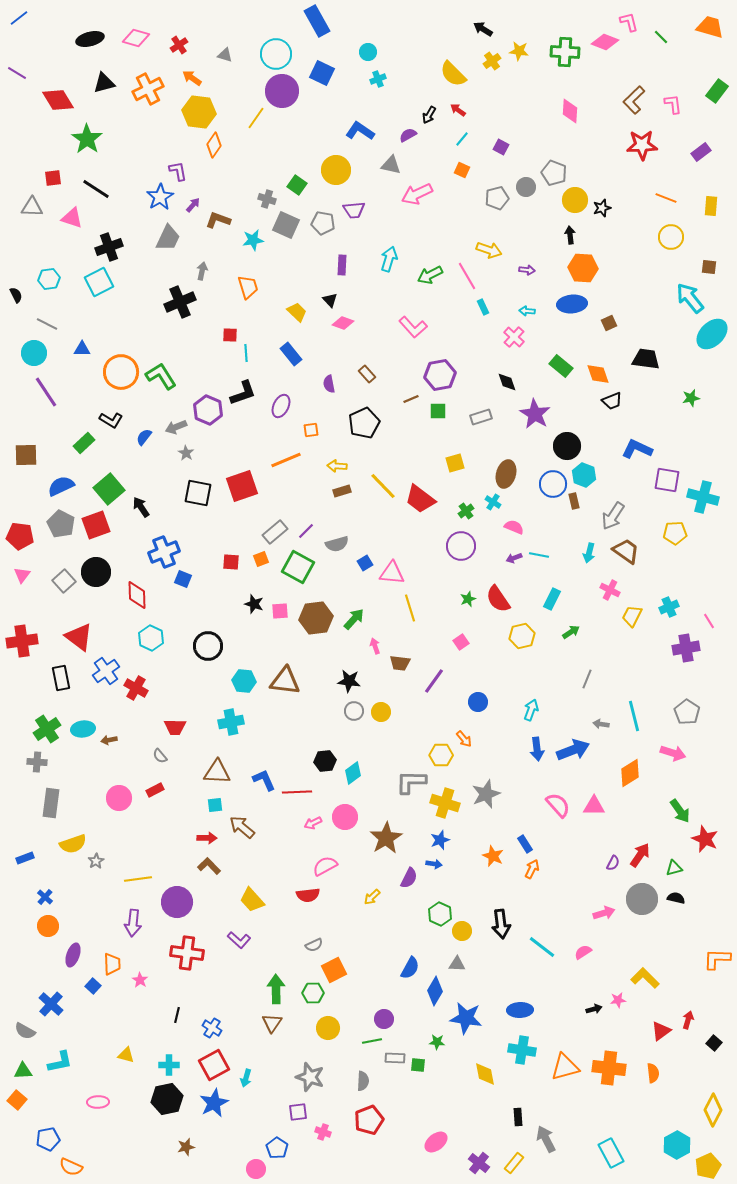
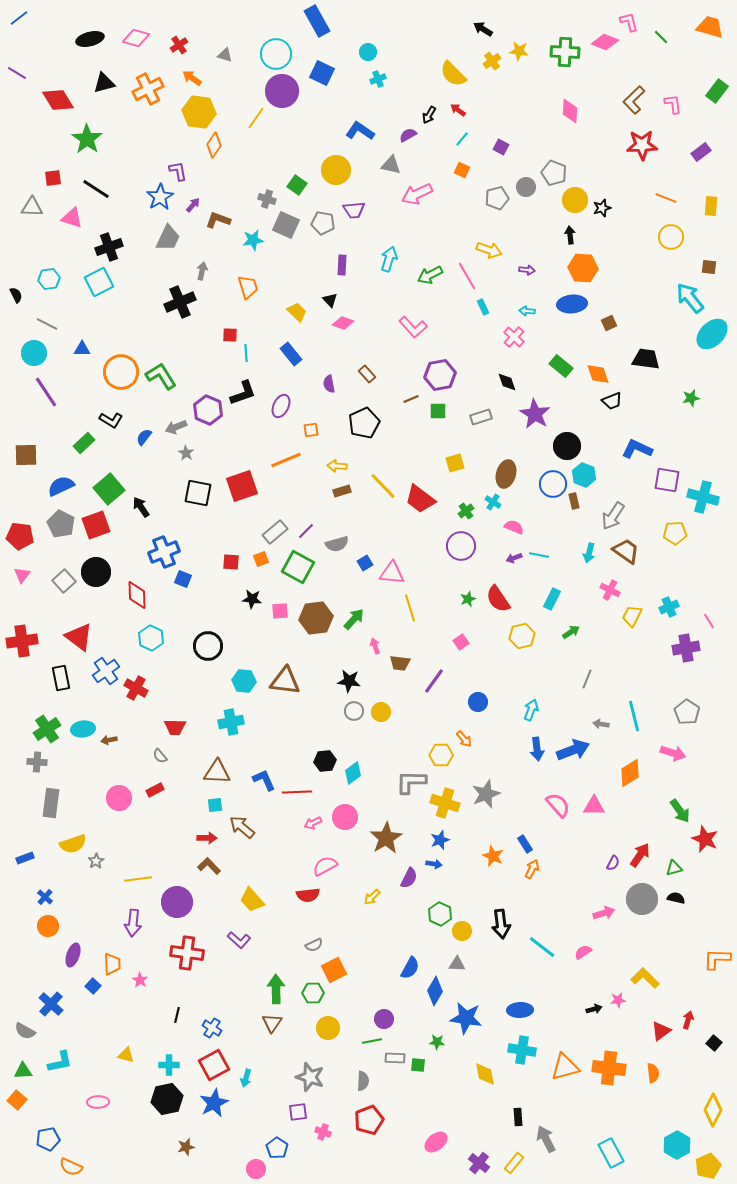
black star at (254, 604): moved 2 px left, 5 px up; rotated 12 degrees counterclockwise
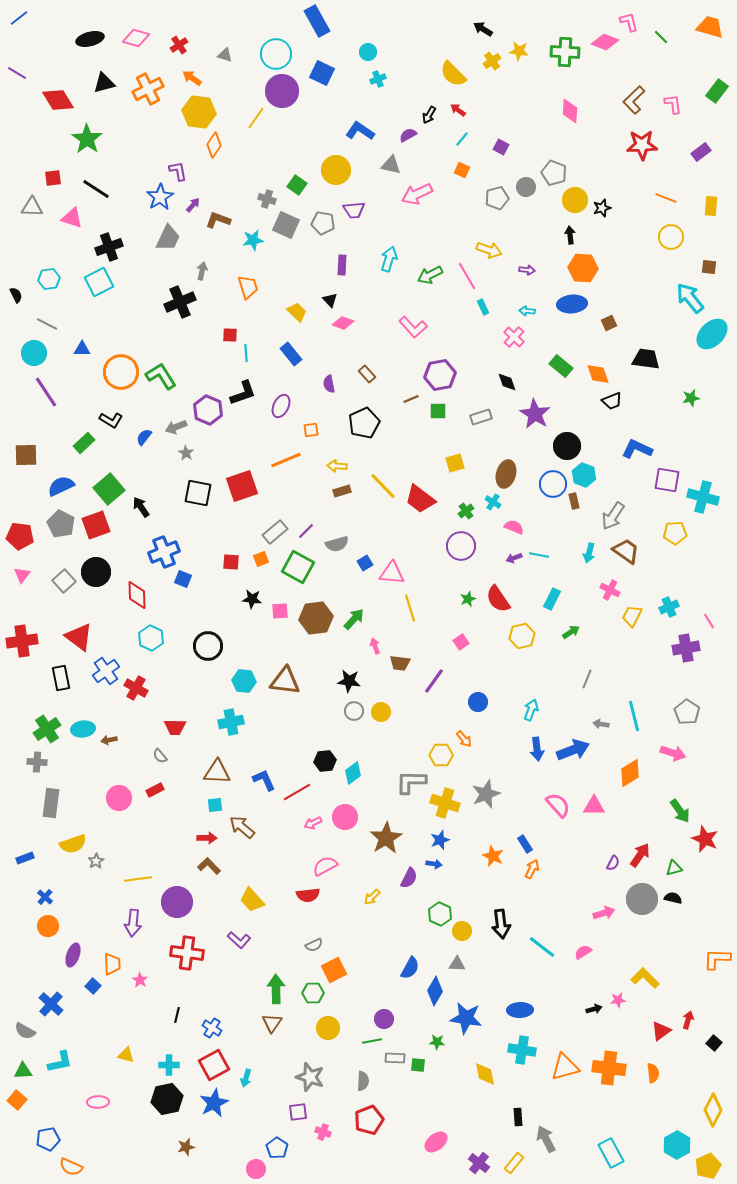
red line at (297, 792): rotated 28 degrees counterclockwise
black semicircle at (676, 898): moved 3 px left
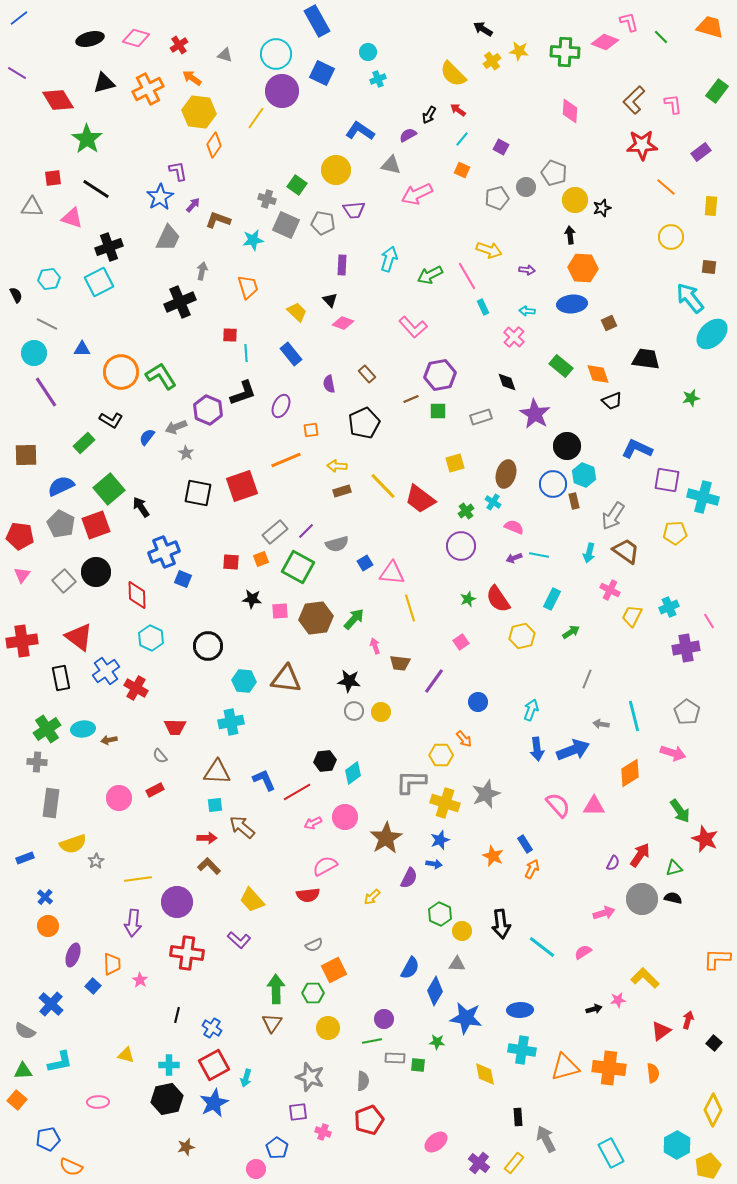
orange line at (666, 198): moved 11 px up; rotated 20 degrees clockwise
blue semicircle at (144, 437): moved 3 px right
brown triangle at (285, 681): moved 1 px right, 2 px up
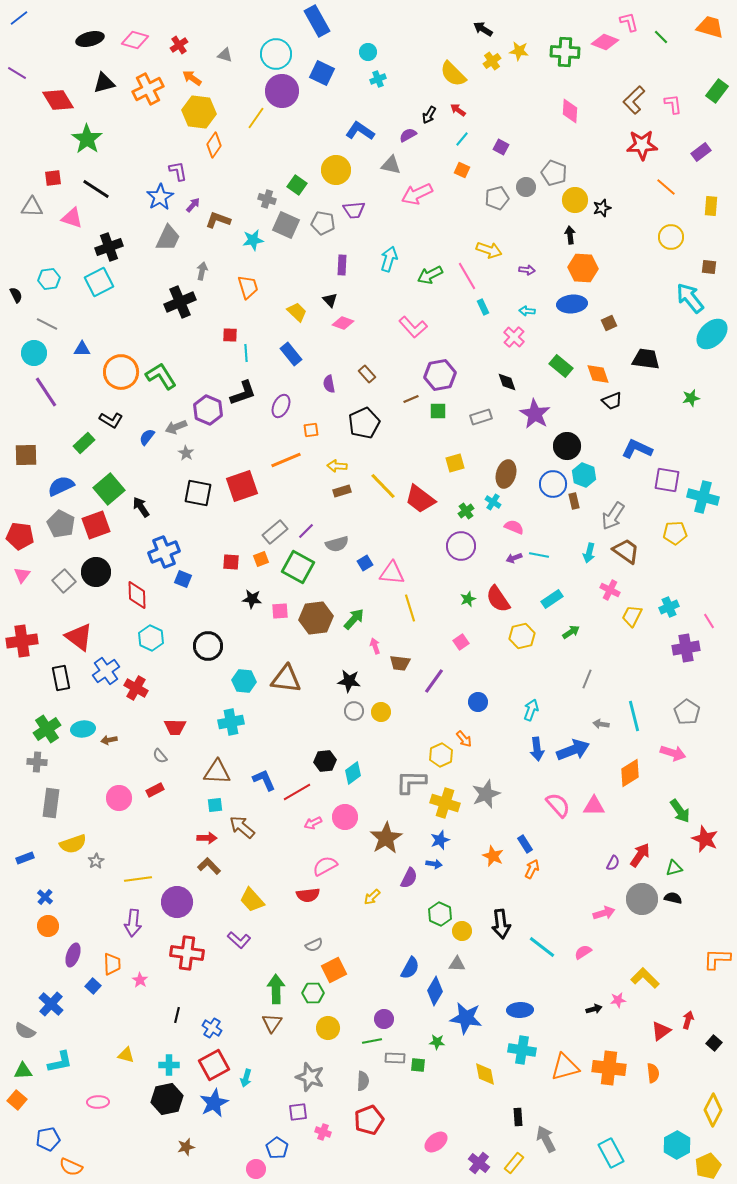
pink diamond at (136, 38): moved 1 px left, 2 px down
cyan rectangle at (552, 599): rotated 30 degrees clockwise
yellow hexagon at (441, 755): rotated 25 degrees counterclockwise
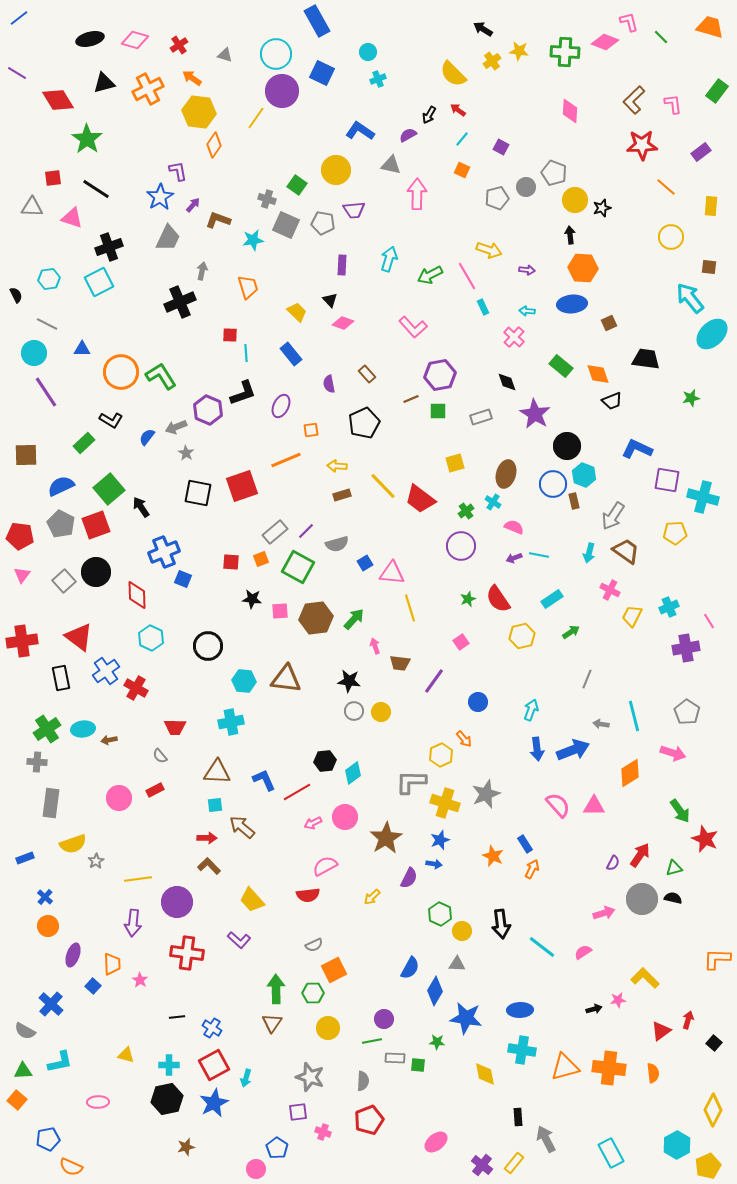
pink arrow at (417, 194): rotated 116 degrees clockwise
brown rectangle at (342, 491): moved 4 px down
black line at (177, 1015): moved 2 px down; rotated 70 degrees clockwise
purple cross at (479, 1163): moved 3 px right, 2 px down
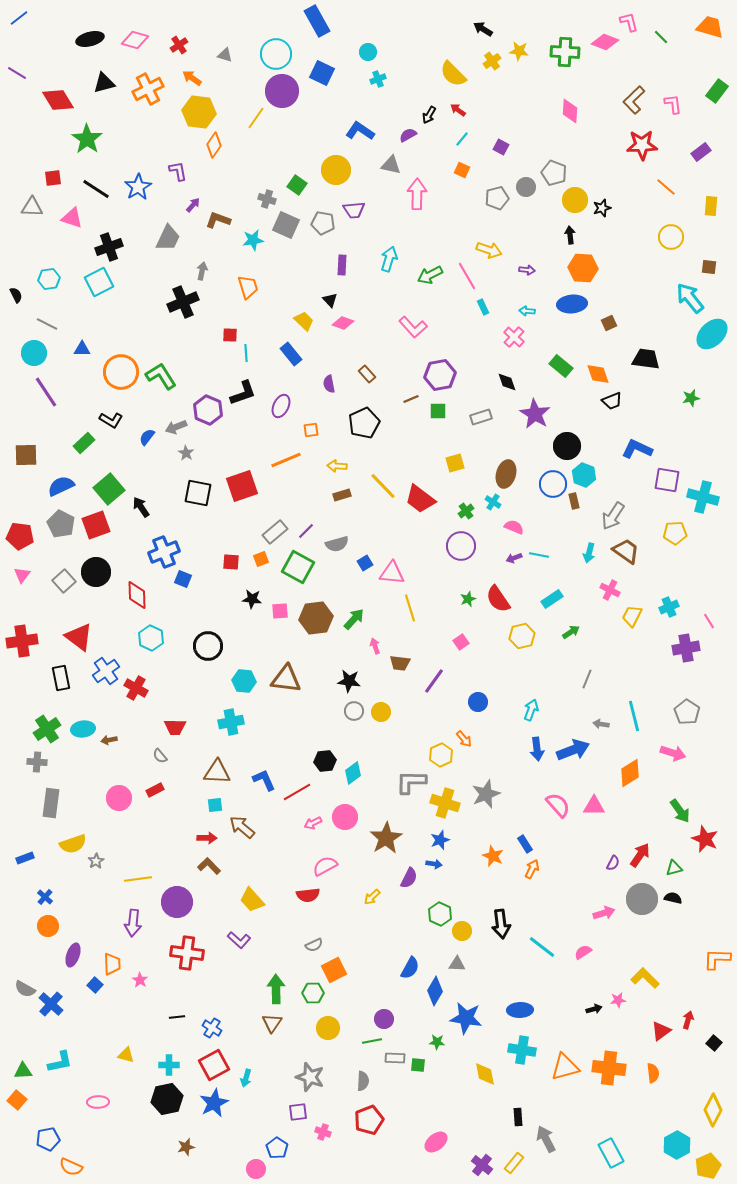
blue star at (160, 197): moved 22 px left, 10 px up
black cross at (180, 302): moved 3 px right
yellow trapezoid at (297, 312): moved 7 px right, 9 px down
blue square at (93, 986): moved 2 px right, 1 px up
gray semicircle at (25, 1031): moved 42 px up
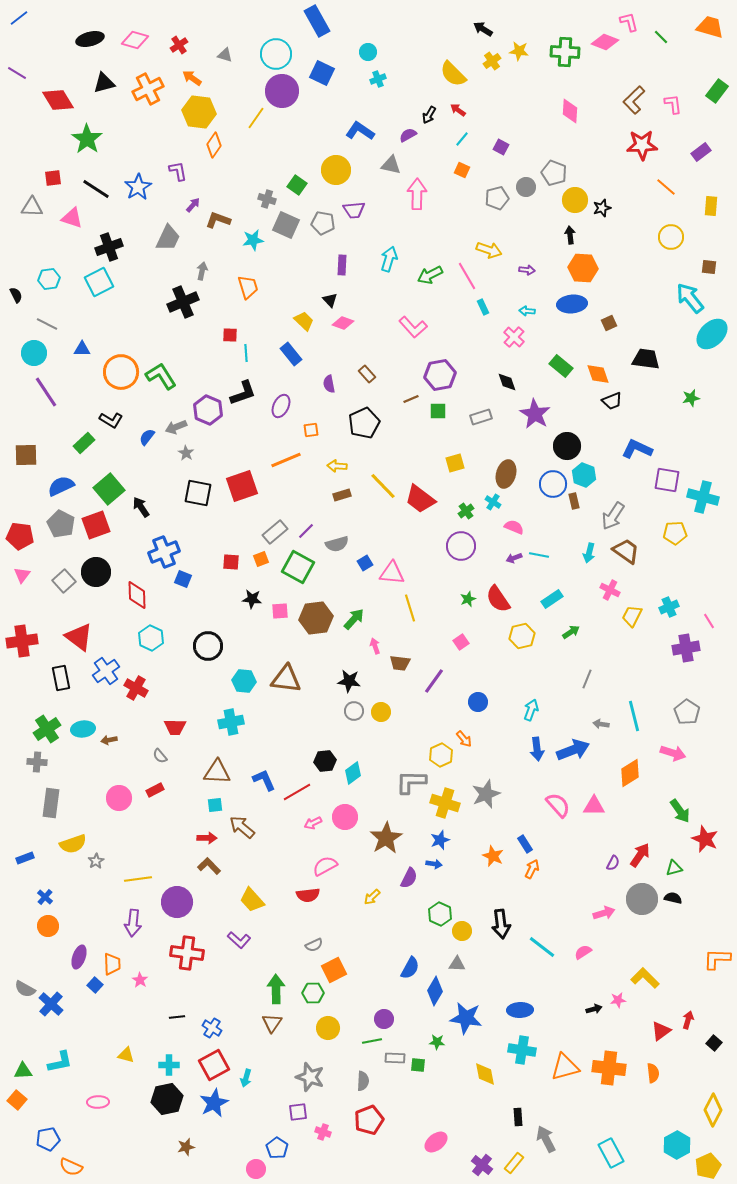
purple ellipse at (73, 955): moved 6 px right, 2 px down
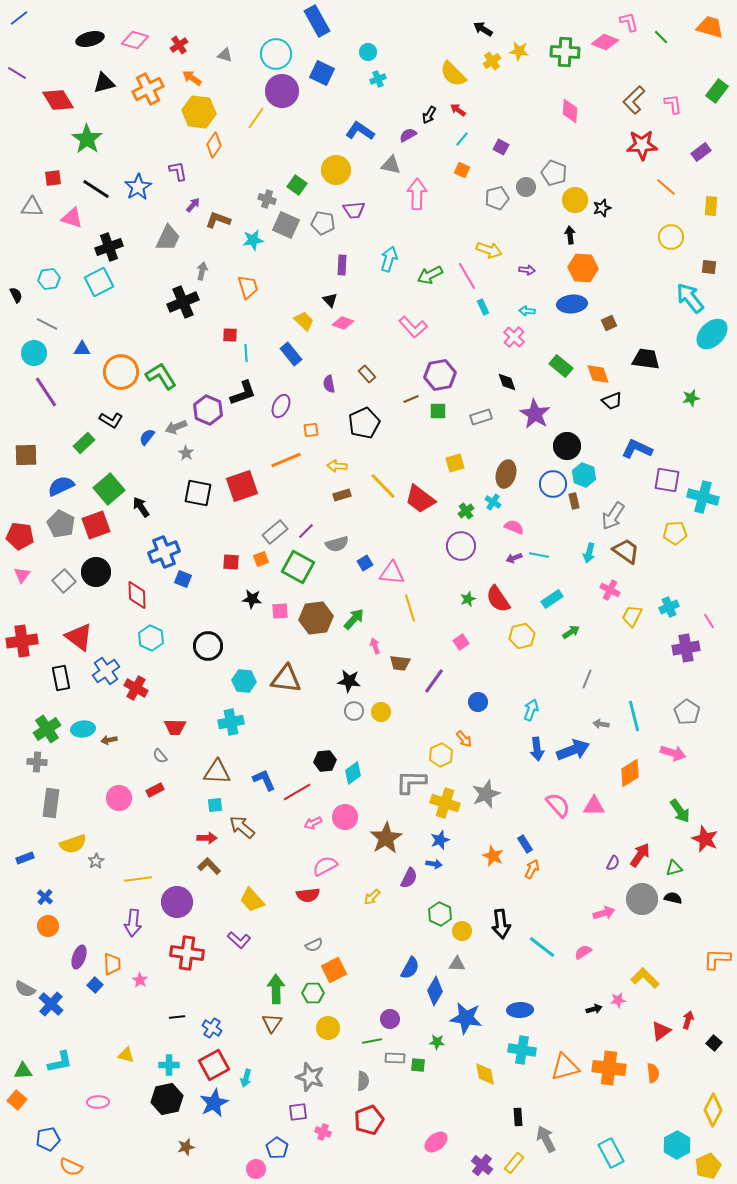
purple circle at (384, 1019): moved 6 px right
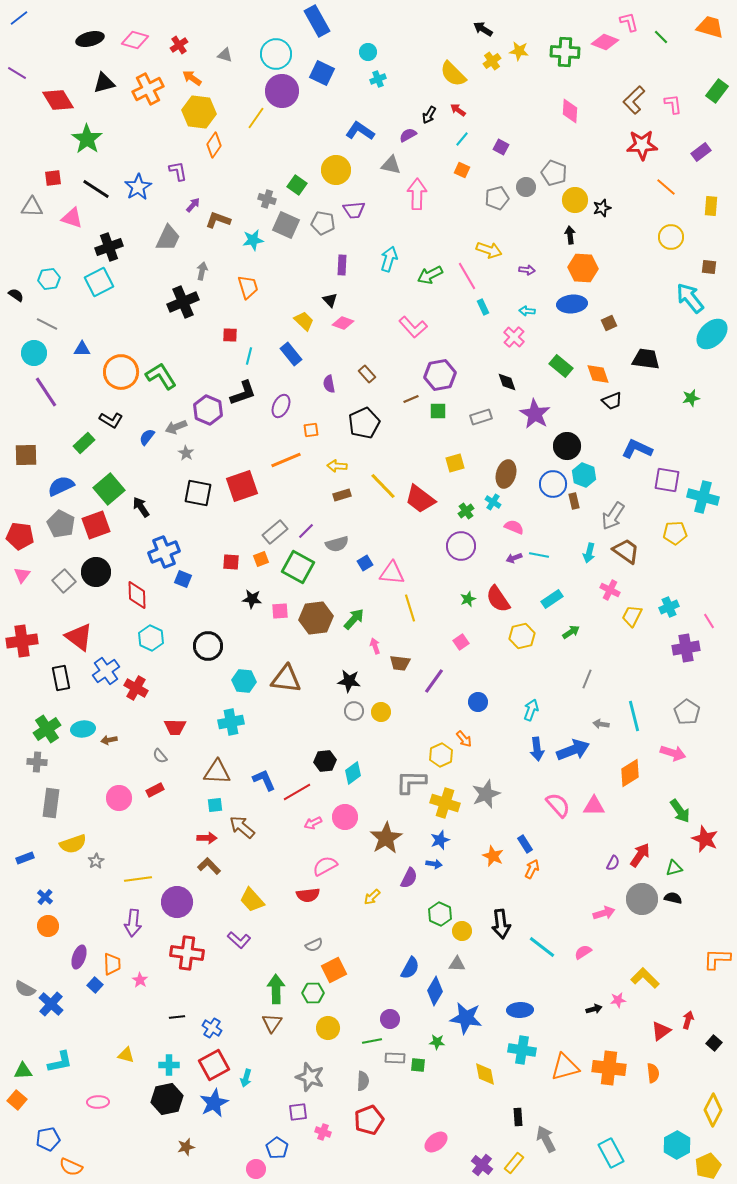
black semicircle at (16, 295): rotated 28 degrees counterclockwise
cyan line at (246, 353): moved 3 px right, 3 px down; rotated 18 degrees clockwise
